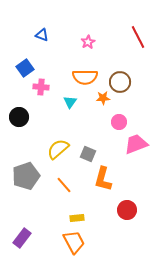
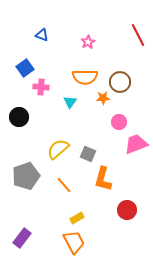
red line: moved 2 px up
yellow rectangle: rotated 24 degrees counterclockwise
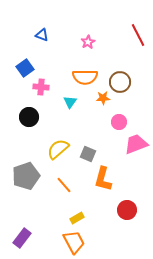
black circle: moved 10 px right
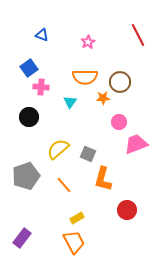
blue square: moved 4 px right
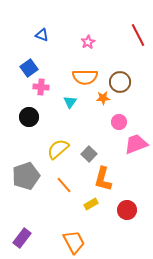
gray square: moved 1 px right; rotated 21 degrees clockwise
yellow rectangle: moved 14 px right, 14 px up
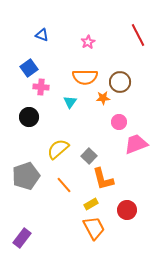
gray square: moved 2 px down
orange L-shape: rotated 30 degrees counterclockwise
orange trapezoid: moved 20 px right, 14 px up
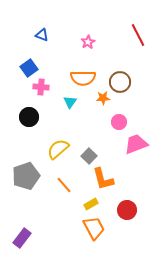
orange semicircle: moved 2 px left, 1 px down
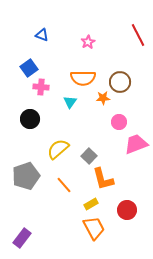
black circle: moved 1 px right, 2 px down
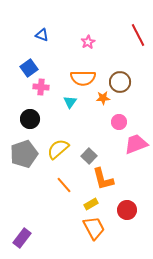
gray pentagon: moved 2 px left, 22 px up
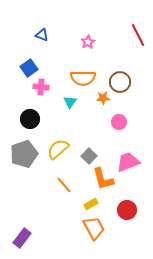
pink trapezoid: moved 8 px left, 18 px down
